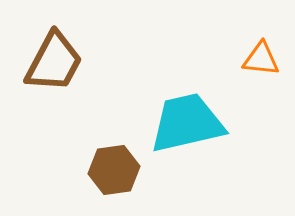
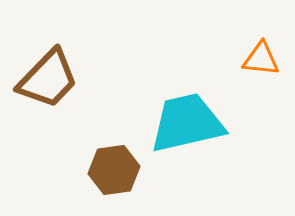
brown trapezoid: moved 6 px left, 17 px down; rotated 16 degrees clockwise
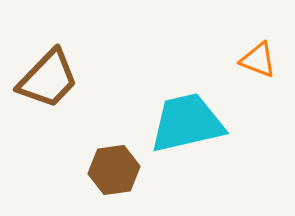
orange triangle: moved 3 px left, 1 px down; rotated 15 degrees clockwise
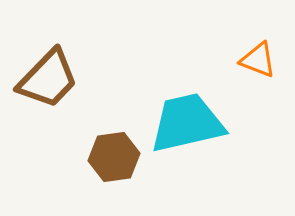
brown hexagon: moved 13 px up
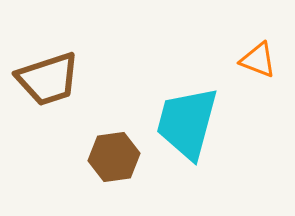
brown trapezoid: rotated 28 degrees clockwise
cyan trapezoid: rotated 62 degrees counterclockwise
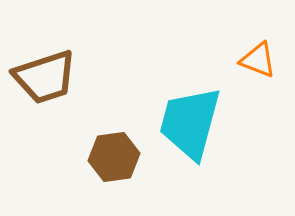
brown trapezoid: moved 3 px left, 2 px up
cyan trapezoid: moved 3 px right
